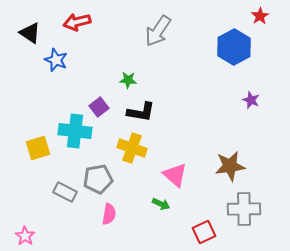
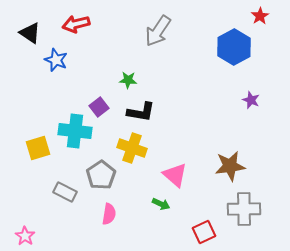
red arrow: moved 1 px left, 2 px down
gray pentagon: moved 3 px right, 4 px up; rotated 24 degrees counterclockwise
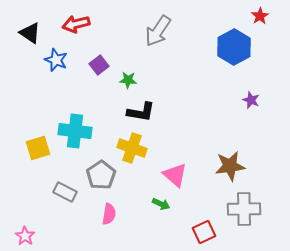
purple square: moved 42 px up
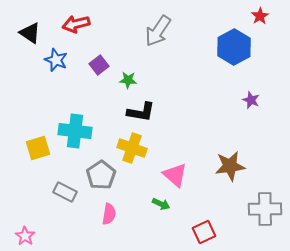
gray cross: moved 21 px right
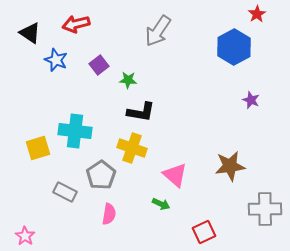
red star: moved 3 px left, 2 px up
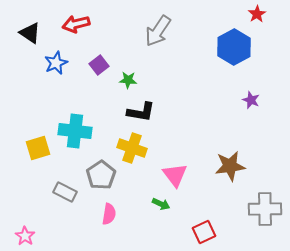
blue star: moved 3 px down; rotated 25 degrees clockwise
pink triangle: rotated 12 degrees clockwise
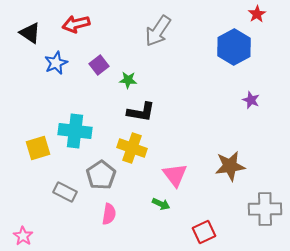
pink star: moved 2 px left
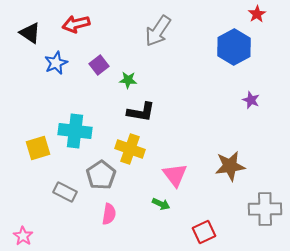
yellow cross: moved 2 px left, 1 px down
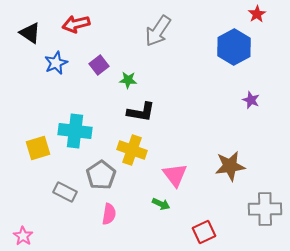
yellow cross: moved 2 px right, 1 px down
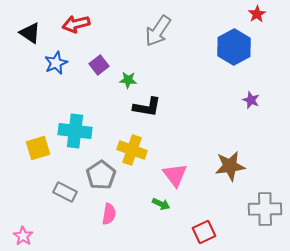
black L-shape: moved 6 px right, 5 px up
